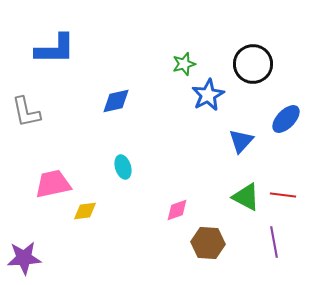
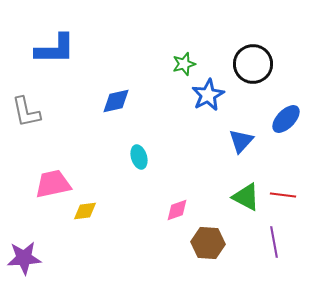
cyan ellipse: moved 16 px right, 10 px up
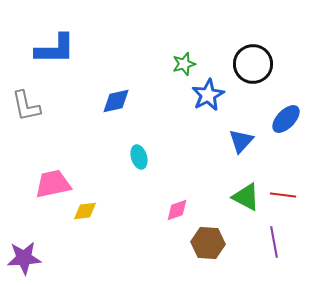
gray L-shape: moved 6 px up
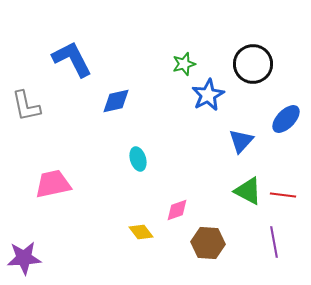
blue L-shape: moved 17 px right, 10 px down; rotated 117 degrees counterclockwise
cyan ellipse: moved 1 px left, 2 px down
green triangle: moved 2 px right, 6 px up
yellow diamond: moved 56 px right, 21 px down; rotated 60 degrees clockwise
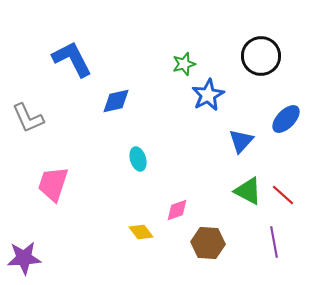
black circle: moved 8 px right, 8 px up
gray L-shape: moved 2 px right, 12 px down; rotated 12 degrees counterclockwise
pink trapezoid: rotated 60 degrees counterclockwise
red line: rotated 35 degrees clockwise
